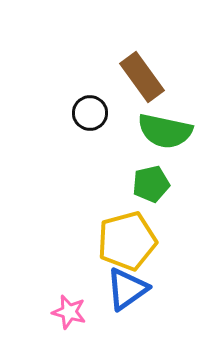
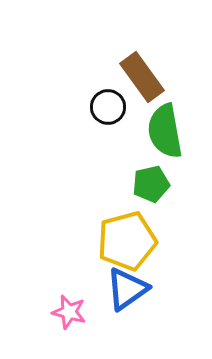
black circle: moved 18 px right, 6 px up
green semicircle: rotated 68 degrees clockwise
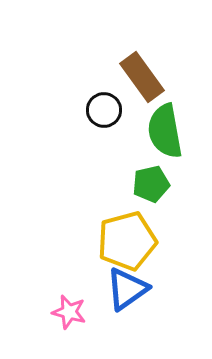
black circle: moved 4 px left, 3 px down
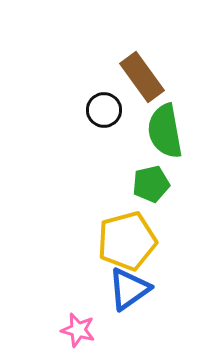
blue triangle: moved 2 px right
pink star: moved 9 px right, 18 px down
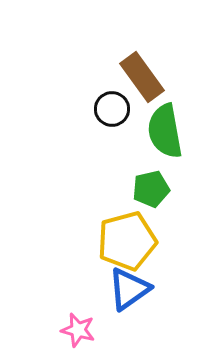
black circle: moved 8 px right, 1 px up
green pentagon: moved 5 px down
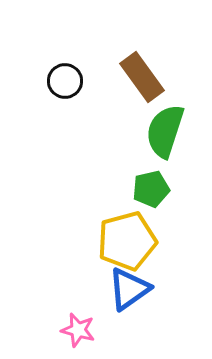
black circle: moved 47 px left, 28 px up
green semicircle: rotated 28 degrees clockwise
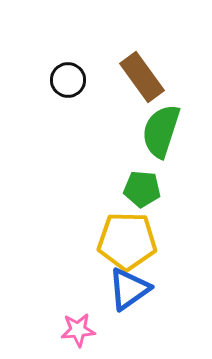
black circle: moved 3 px right, 1 px up
green semicircle: moved 4 px left
green pentagon: moved 9 px left; rotated 18 degrees clockwise
yellow pentagon: rotated 16 degrees clockwise
pink star: rotated 20 degrees counterclockwise
